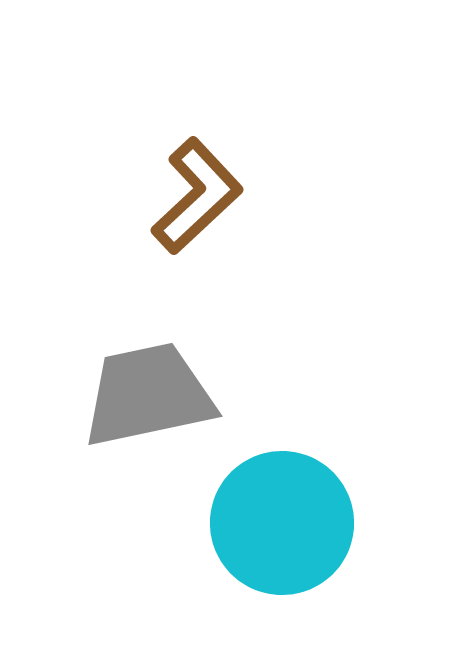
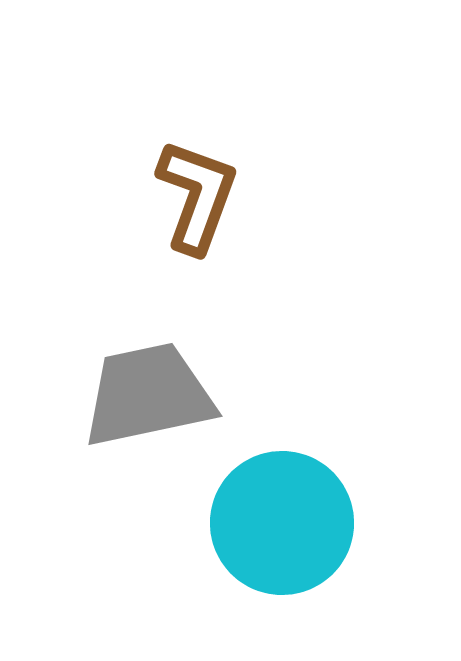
brown L-shape: rotated 27 degrees counterclockwise
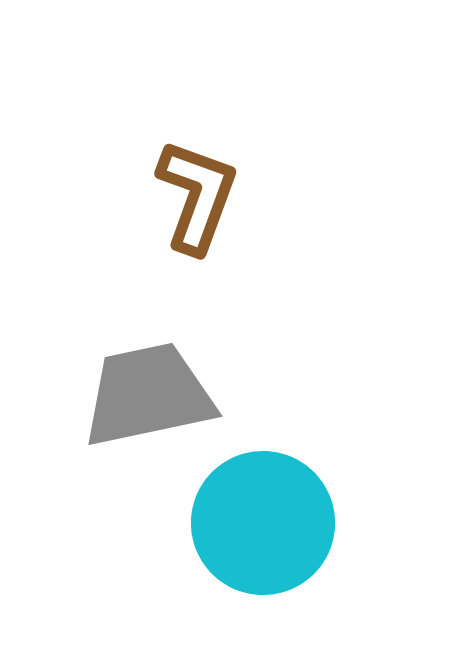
cyan circle: moved 19 px left
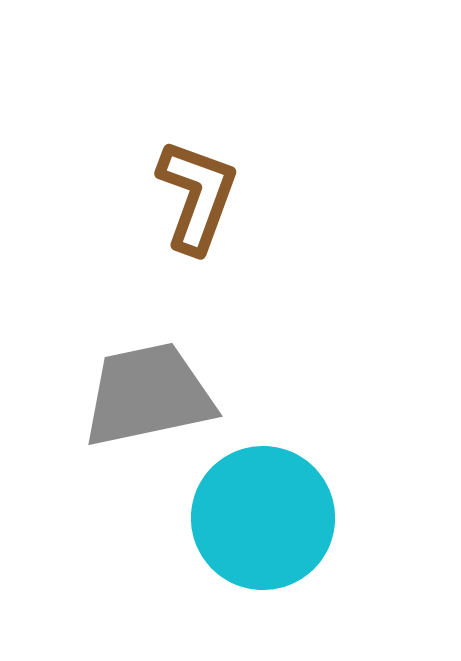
cyan circle: moved 5 px up
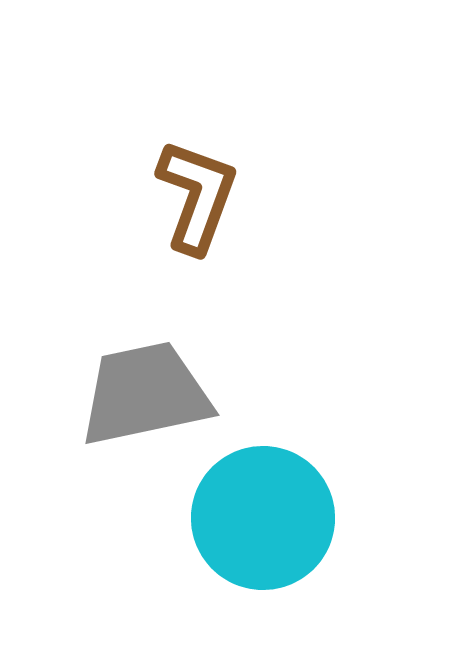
gray trapezoid: moved 3 px left, 1 px up
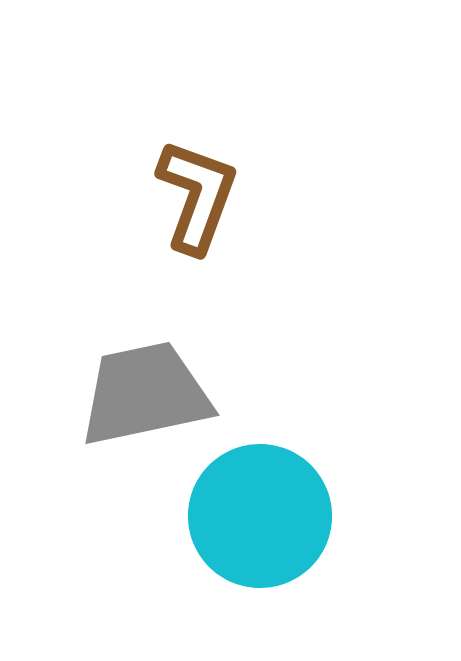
cyan circle: moved 3 px left, 2 px up
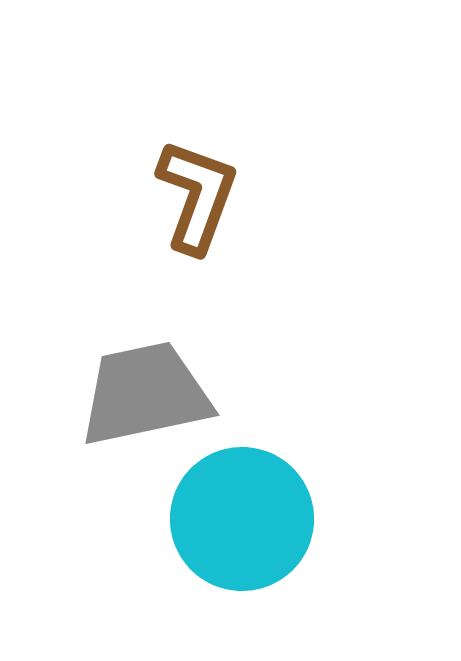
cyan circle: moved 18 px left, 3 px down
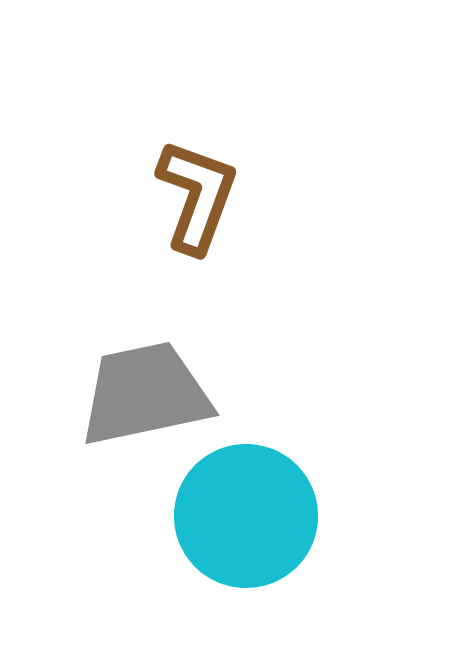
cyan circle: moved 4 px right, 3 px up
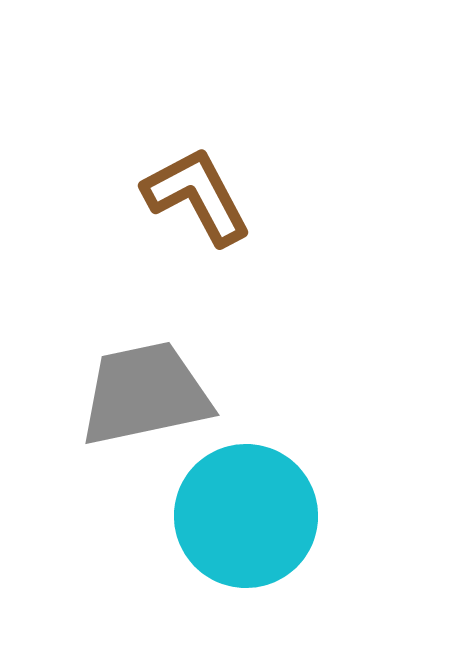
brown L-shape: rotated 48 degrees counterclockwise
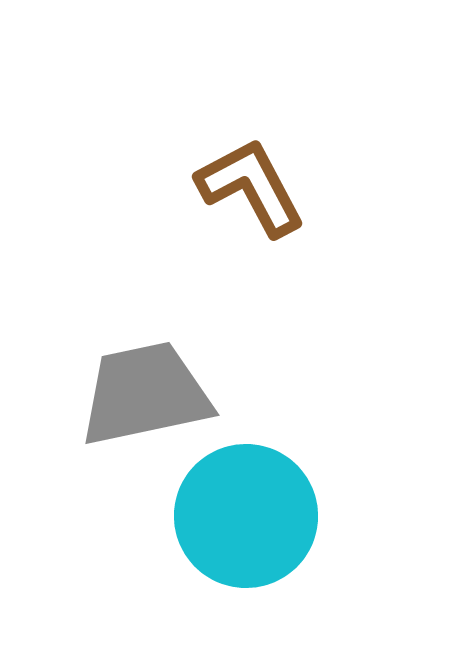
brown L-shape: moved 54 px right, 9 px up
